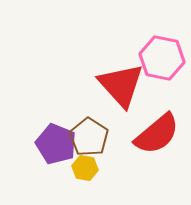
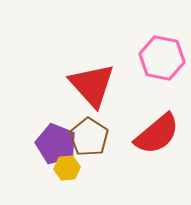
red triangle: moved 29 px left
yellow hexagon: moved 18 px left; rotated 15 degrees counterclockwise
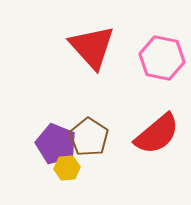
red triangle: moved 38 px up
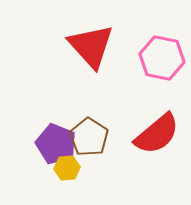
red triangle: moved 1 px left, 1 px up
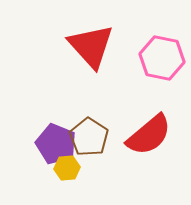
red semicircle: moved 8 px left, 1 px down
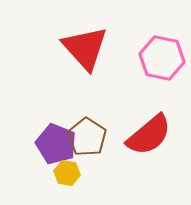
red triangle: moved 6 px left, 2 px down
brown pentagon: moved 2 px left
yellow hexagon: moved 5 px down; rotated 15 degrees clockwise
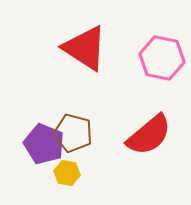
red triangle: rotated 15 degrees counterclockwise
brown pentagon: moved 14 px left, 4 px up; rotated 18 degrees counterclockwise
purple pentagon: moved 12 px left
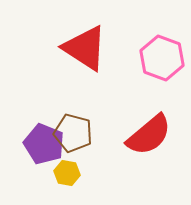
pink hexagon: rotated 9 degrees clockwise
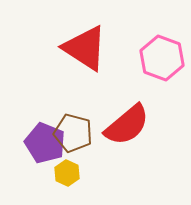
red semicircle: moved 22 px left, 10 px up
purple pentagon: moved 1 px right, 1 px up
yellow hexagon: rotated 15 degrees clockwise
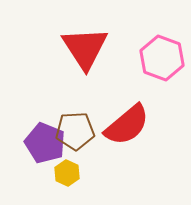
red triangle: rotated 24 degrees clockwise
brown pentagon: moved 2 px right, 2 px up; rotated 18 degrees counterclockwise
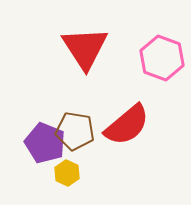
brown pentagon: rotated 12 degrees clockwise
